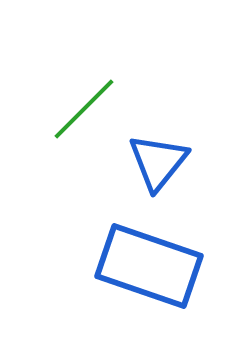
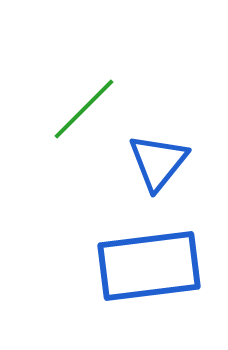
blue rectangle: rotated 26 degrees counterclockwise
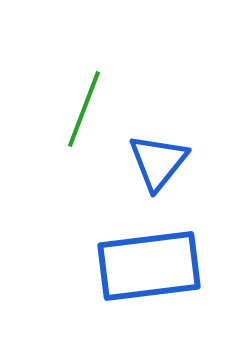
green line: rotated 24 degrees counterclockwise
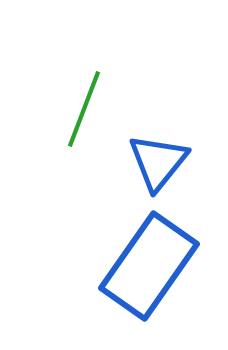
blue rectangle: rotated 48 degrees counterclockwise
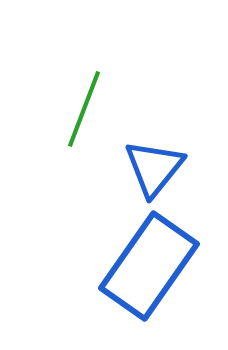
blue triangle: moved 4 px left, 6 px down
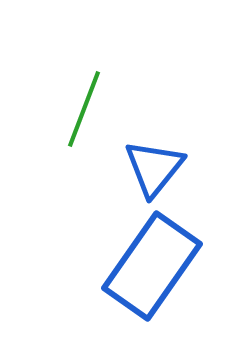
blue rectangle: moved 3 px right
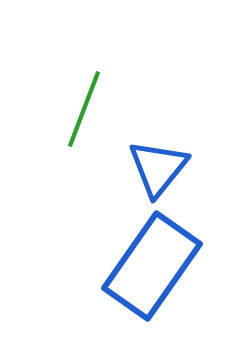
blue triangle: moved 4 px right
